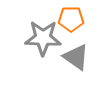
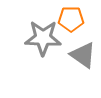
gray triangle: moved 7 px right, 2 px up
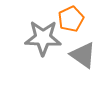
orange pentagon: rotated 25 degrees counterclockwise
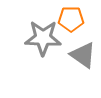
orange pentagon: rotated 25 degrees clockwise
